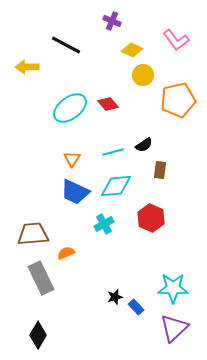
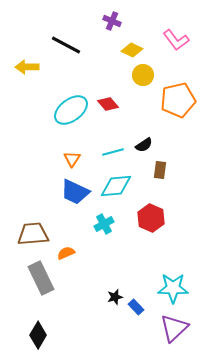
cyan ellipse: moved 1 px right, 2 px down
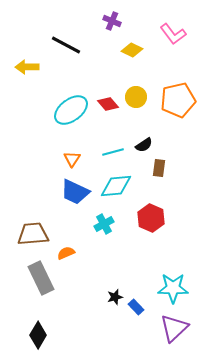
pink L-shape: moved 3 px left, 6 px up
yellow circle: moved 7 px left, 22 px down
brown rectangle: moved 1 px left, 2 px up
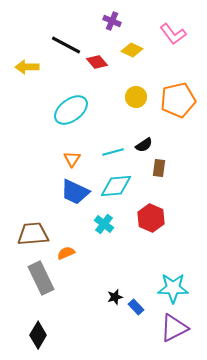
red diamond: moved 11 px left, 42 px up
cyan cross: rotated 24 degrees counterclockwise
purple triangle: rotated 16 degrees clockwise
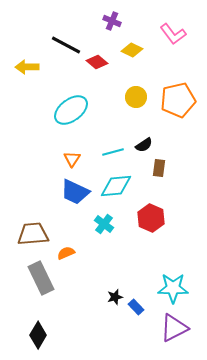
red diamond: rotated 10 degrees counterclockwise
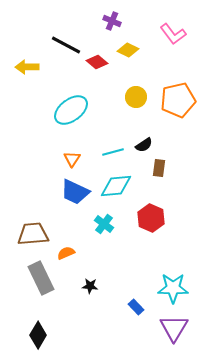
yellow diamond: moved 4 px left
black star: moved 25 px left, 11 px up; rotated 21 degrees clockwise
purple triangle: rotated 32 degrees counterclockwise
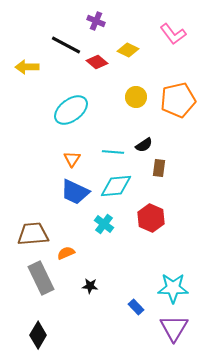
purple cross: moved 16 px left
cyan line: rotated 20 degrees clockwise
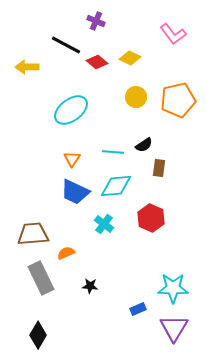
yellow diamond: moved 2 px right, 8 px down
blue rectangle: moved 2 px right, 2 px down; rotated 70 degrees counterclockwise
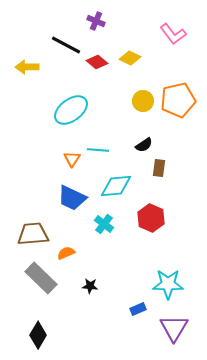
yellow circle: moved 7 px right, 4 px down
cyan line: moved 15 px left, 2 px up
blue trapezoid: moved 3 px left, 6 px down
gray rectangle: rotated 20 degrees counterclockwise
cyan star: moved 5 px left, 4 px up
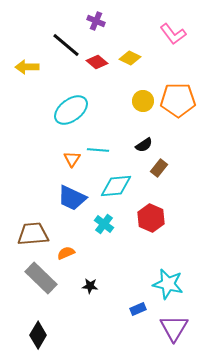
black line: rotated 12 degrees clockwise
orange pentagon: rotated 12 degrees clockwise
brown rectangle: rotated 30 degrees clockwise
cyan star: rotated 12 degrees clockwise
